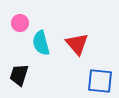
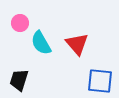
cyan semicircle: rotated 15 degrees counterclockwise
black trapezoid: moved 5 px down
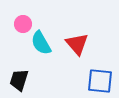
pink circle: moved 3 px right, 1 px down
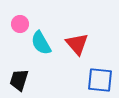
pink circle: moved 3 px left
blue square: moved 1 px up
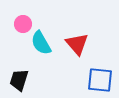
pink circle: moved 3 px right
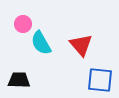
red triangle: moved 4 px right, 1 px down
black trapezoid: rotated 75 degrees clockwise
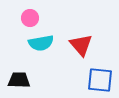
pink circle: moved 7 px right, 6 px up
cyan semicircle: rotated 70 degrees counterclockwise
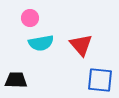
black trapezoid: moved 3 px left
